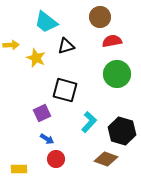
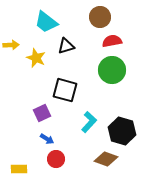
green circle: moved 5 px left, 4 px up
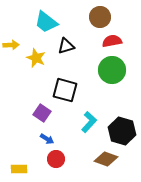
purple square: rotated 30 degrees counterclockwise
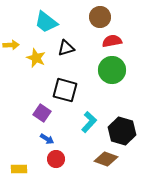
black triangle: moved 2 px down
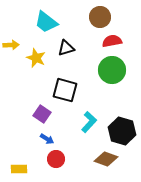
purple square: moved 1 px down
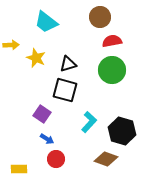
black triangle: moved 2 px right, 16 px down
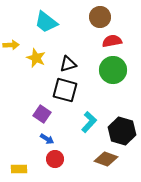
green circle: moved 1 px right
red circle: moved 1 px left
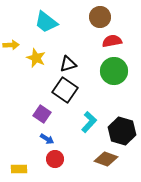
green circle: moved 1 px right, 1 px down
black square: rotated 20 degrees clockwise
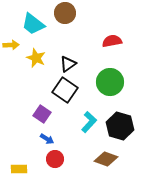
brown circle: moved 35 px left, 4 px up
cyan trapezoid: moved 13 px left, 2 px down
black triangle: rotated 18 degrees counterclockwise
green circle: moved 4 px left, 11 px down
black hexagon: moved 2 px left, 5 px up
